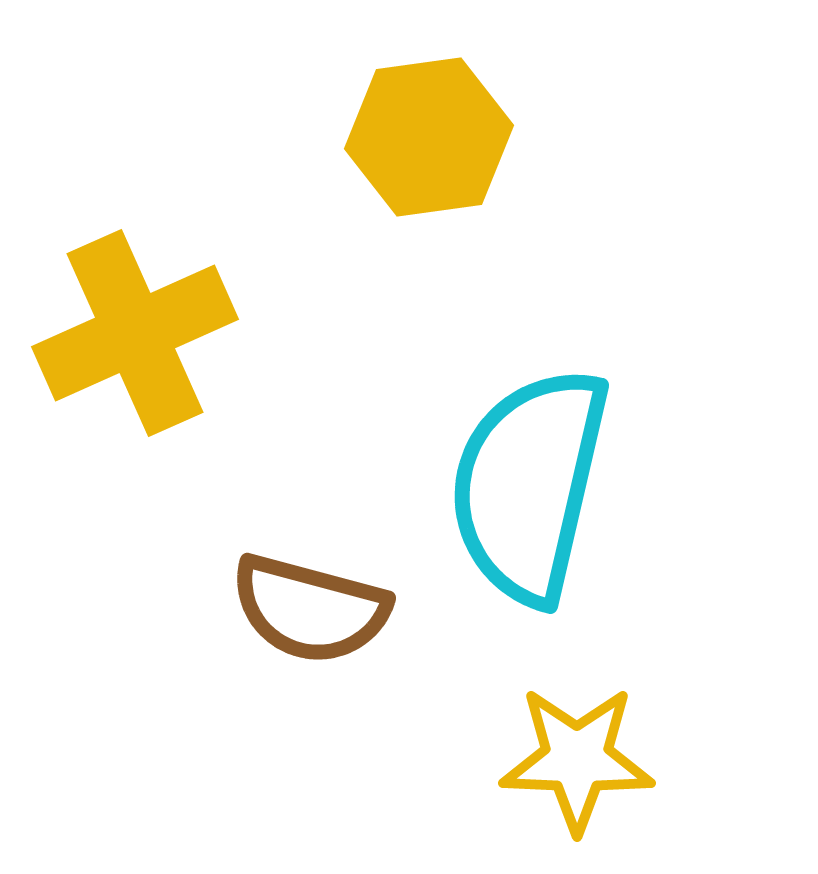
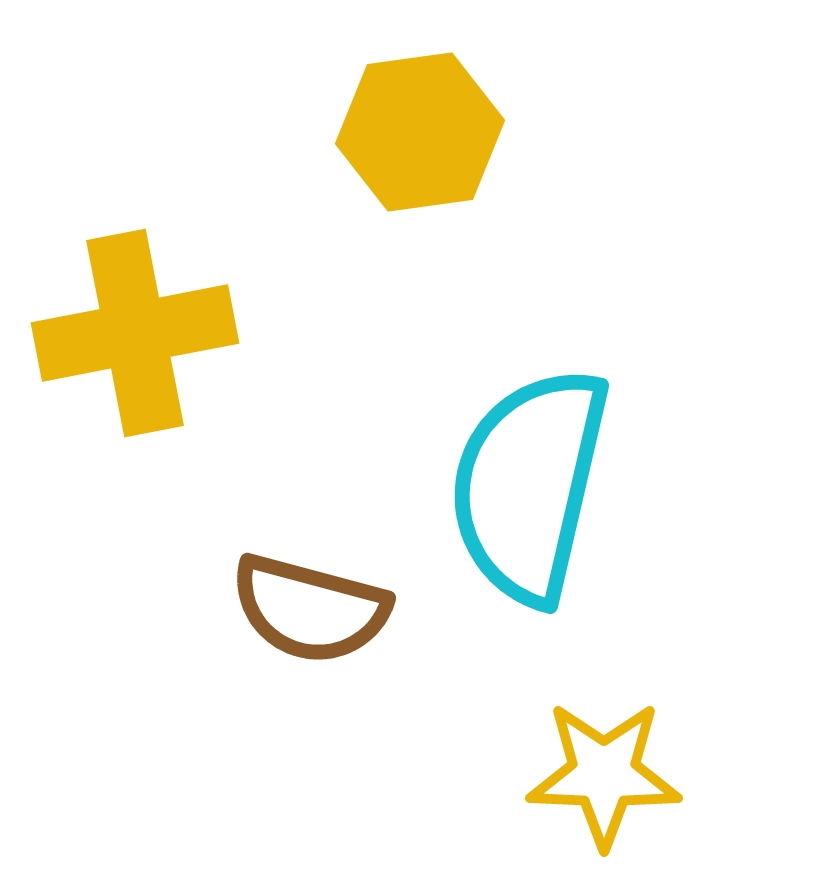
yellow hexagon: moved 9 px left, 5 px up
yellow cross: rotated 13 degrees clockwise
yellow star: moved 27 px right, 15 px down
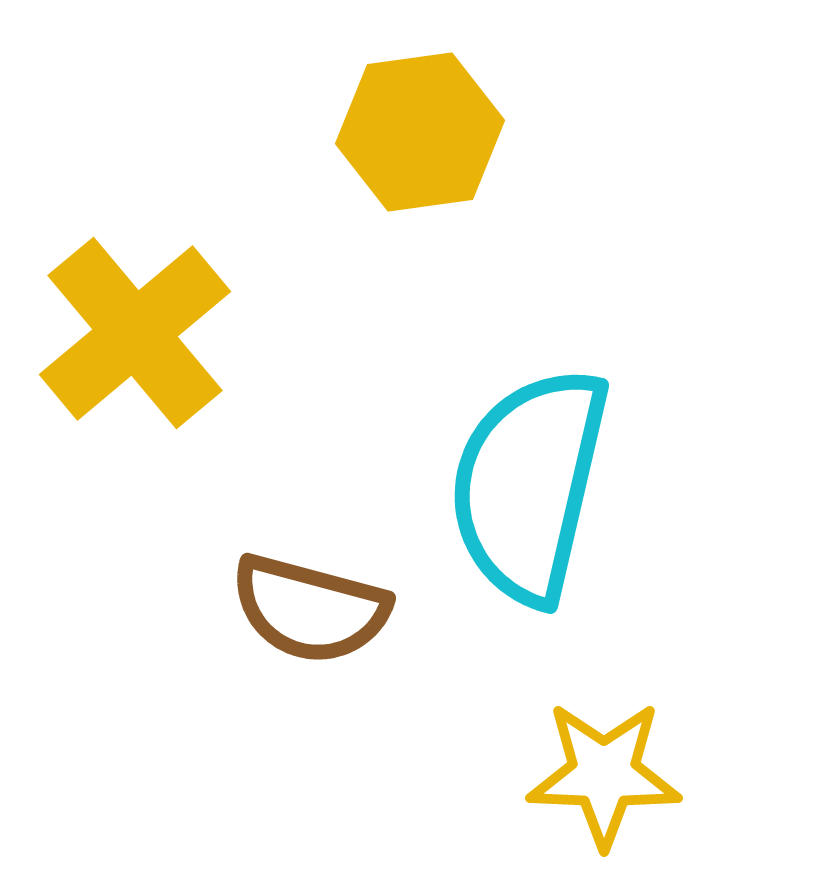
yellow cross: rotated 29 degrees counterclockwise
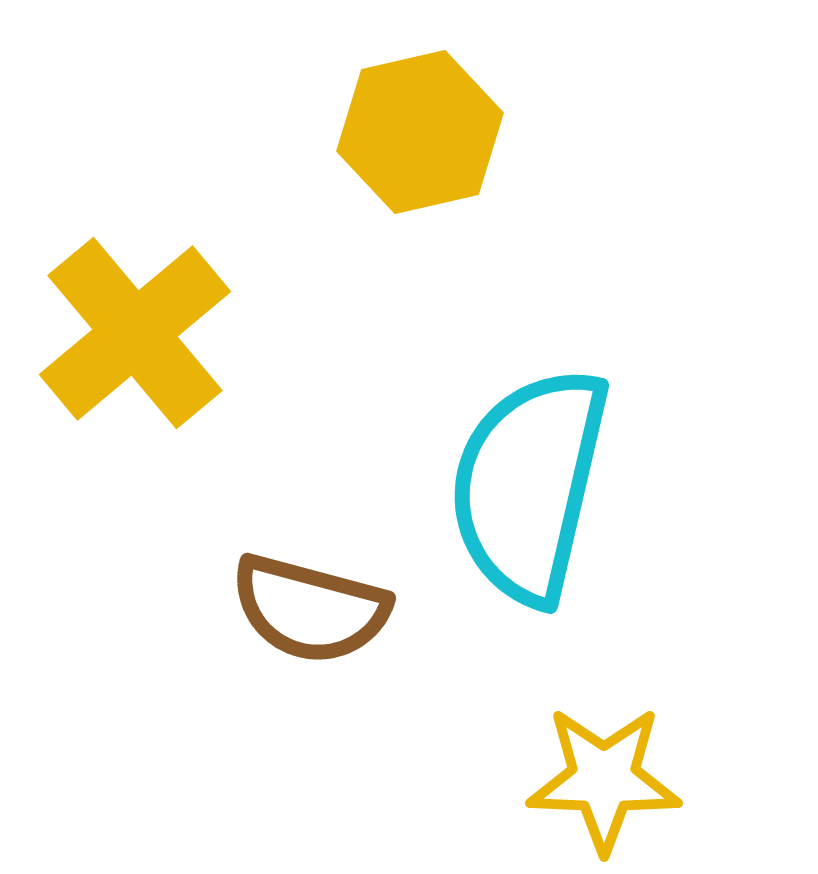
yellow hexagon: rotated 5 degrees counterclockwise
yellow star: moved 5 px down
